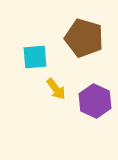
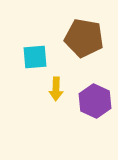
brown pentagon: rotated 6 degrees counterclockwise
yellow arrow: rotated 40 degrees clockwise
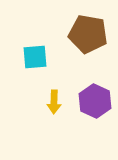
brown pentagon: moved 4 px right, 4 px up
yellow arrow: moved 2 px left, 13 px down
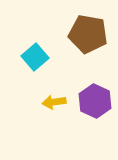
cyan square: rotated 36 degrees counterclockwise
yellow arrow: rotated 80 degrees clockwise
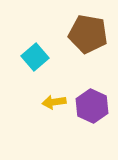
purple hexagon: moved 3 px left, 5 px down
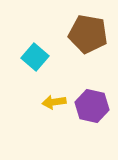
cyan square: rotated 8 degrees counterclockwise
purple hexagon: rotated 12 degrees counterclockwise
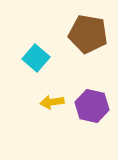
cyan square: moved 1 px right, 1 px down
yellow arrow: moved 2 px left
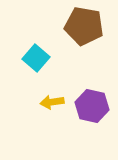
brown pentagon: moved 4 px left, 8 px up
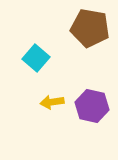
brown pentagon: moved 6 px right, 2 px down
